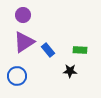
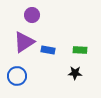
purple circle: moved 9 px right
blue rectangle: rotated 40 degrees counterclockwise
black star: moved 5 px right, 2 px down
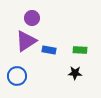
purple circle: moved 3 px down
purple triangle: moved 2 px right, 1 px up
blue rectangle: moved 1 px right
